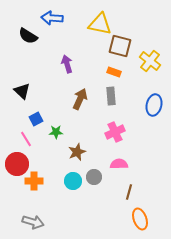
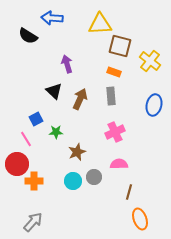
yellow triangle: rotated 15 degrees counterclockwise
black triangle: moved 32 px right
gray arrow: rotated 65 degrees counterclockwise
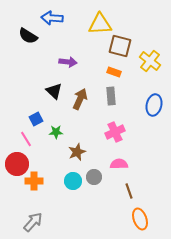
purple arrow: moved 1 px right, 2 px up; rotated 114 degrees clockwise
brown line: moved 1 px up; rotated 35 degrees counterclockwise
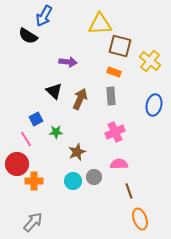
blue arrow: moved 8 px left, 2 px up; rotated 65 degrees counterclockwise
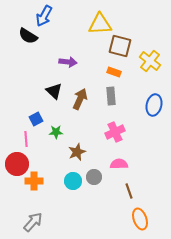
pink line: rotated 28 degrees clockwise
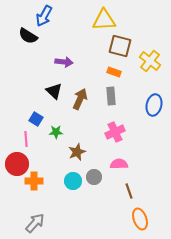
yellow triangle: moved 4 px right, 4 px up
purple arrow: moved 4 px left
blue square: rotated 32 degrees counterclockwise
gray arrow: moved 2 px right, 1 px down
